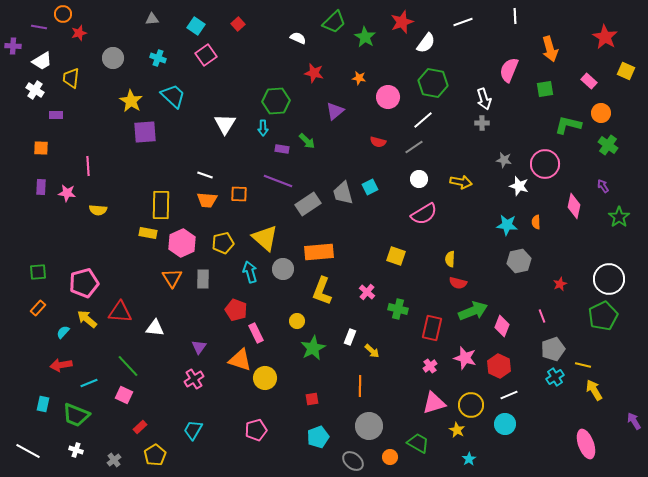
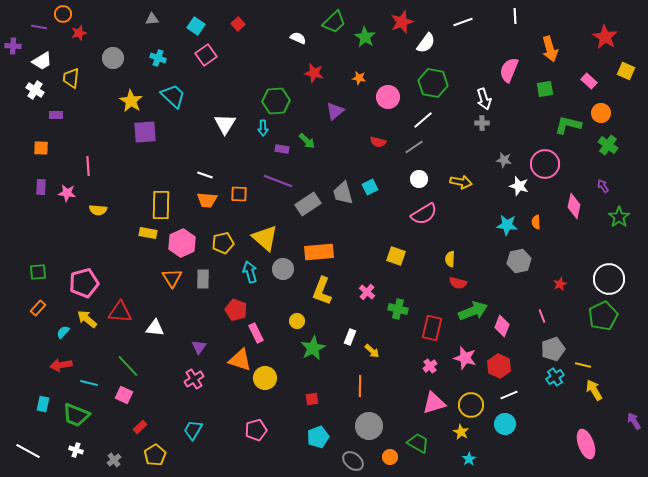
cyan line at (89, 383): rotated 36 degrees clockwise
yellow star at (457, 430): moved 4 px right, 2 px down
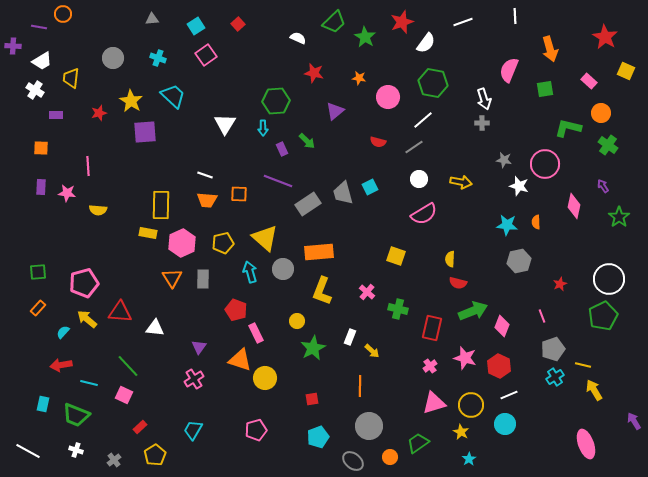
cyan square at (196, 26): rotated 24 degrees clockwise
red star at (79, 33): moved 20 px right, 80 px down
green L-shape at (568, 125): moved 3 px down
purple rectangle at (282, 149): rotated 56 degrees clockwise
green trapezoid at (418, 443): rotated 65 degrees counterclockwise
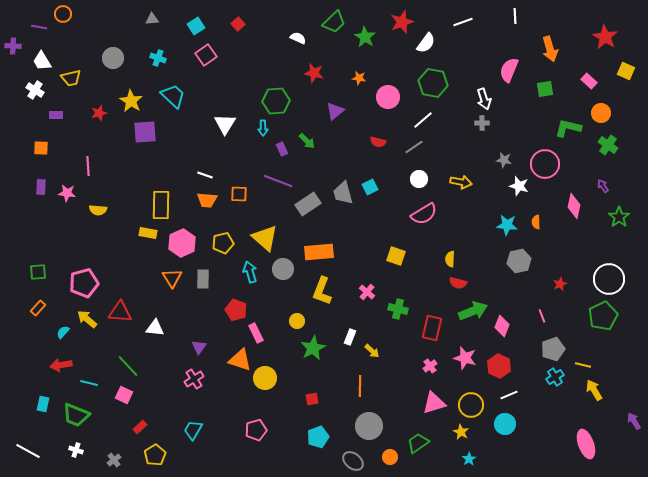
white trapezoid at (42, 61): rotated 90 degrees clockwise
yellow trapezoid at (71, 78): rotated 110 degrees counterclockwise
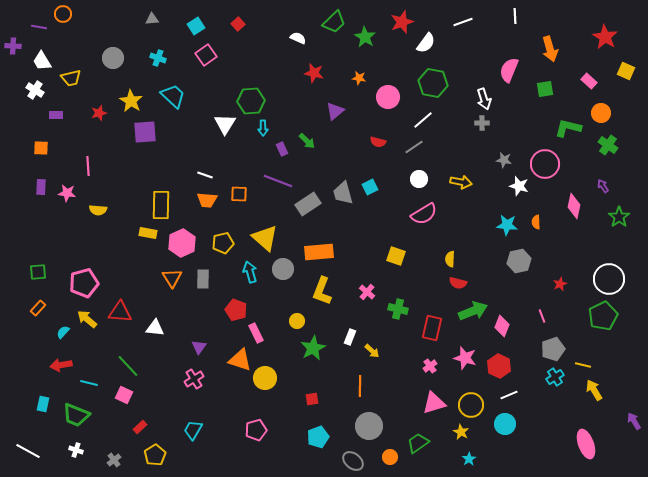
green hexagon at (276, 101): moved 25 px left
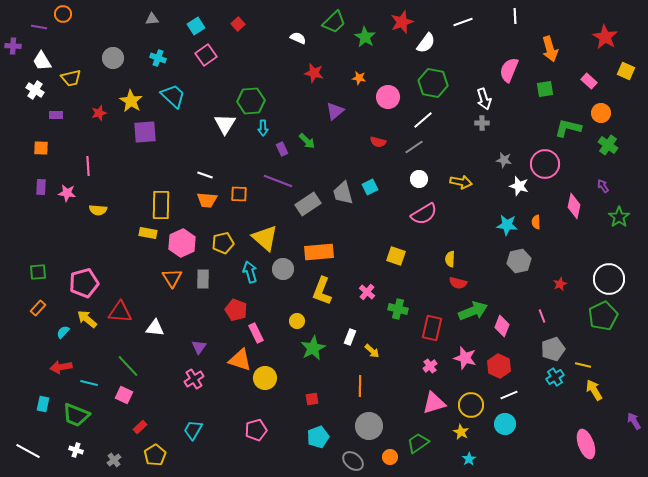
red arrow at (61, 365): moved 2 px down
